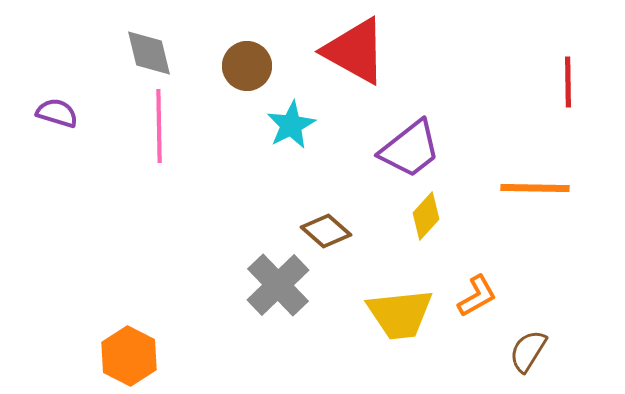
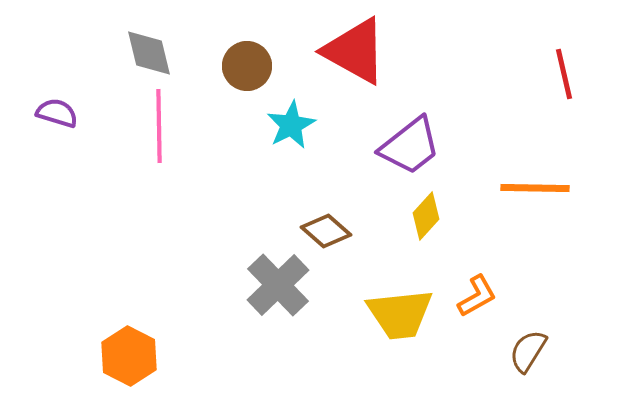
red line: moved 4 px left, 8 px up; rotated 12 degrees counterclockwise
purple trapezoid: moved 3 px up
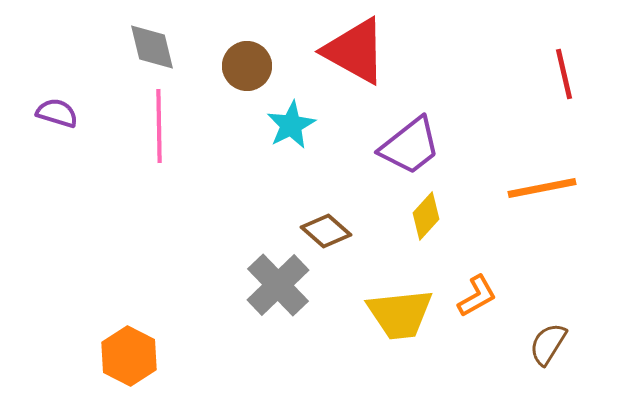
gray diamond: moved 3 px right, 6 px up
orange line: moved 7 px right; rotated 12 degrees counterclockwise
brown semicircle: moved 20 px right, 7 px up
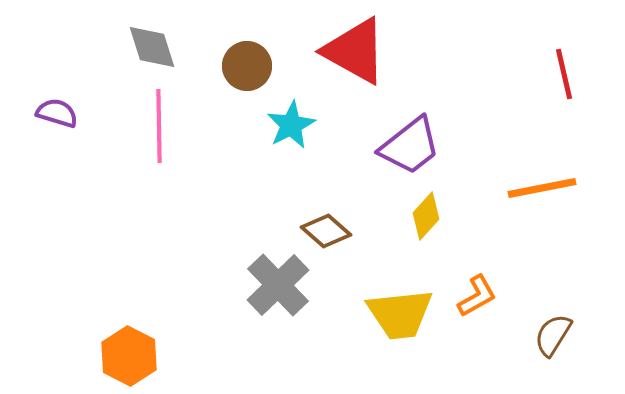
gray diamond: rotated 4 degrees counterclockwise
brown semicircle: moved 5 px right, 9 px up
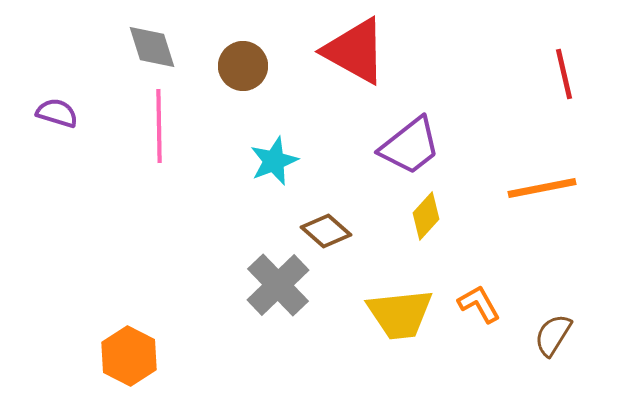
brown circle: moved 4 px left
cyan star: moved 17 px left, 36 px down; rotated 6 degrees clockwise
orange L-shape: moved 2 px right, 8 px down; rotated 90 degrees counterclockwise
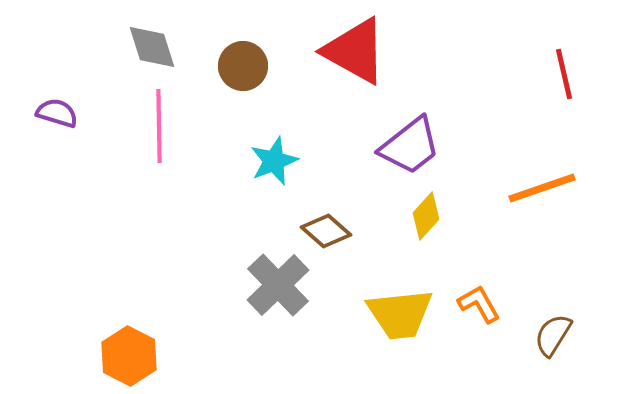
orange line: rotated 8 degrees counterclockwise
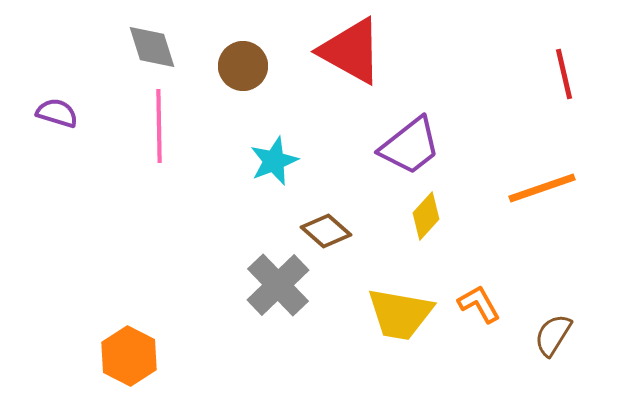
red triangle: moved 4 px left
yellow trapezoid: rotated 16 degrees clockwise
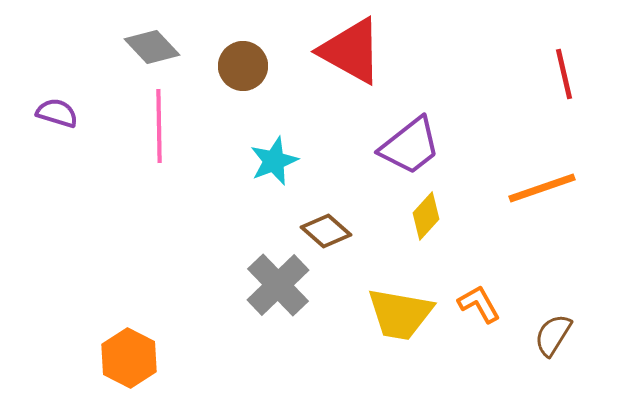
gray diamond: rotated 26 degrees counterclockwise
orange hexagon: moved 2 px down
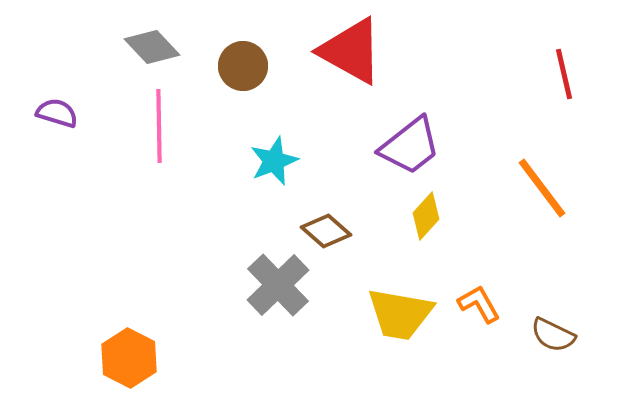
orange line: rotated 72 degrees clockwise
brown semicircle: rotated 96 degrees counterclockwise
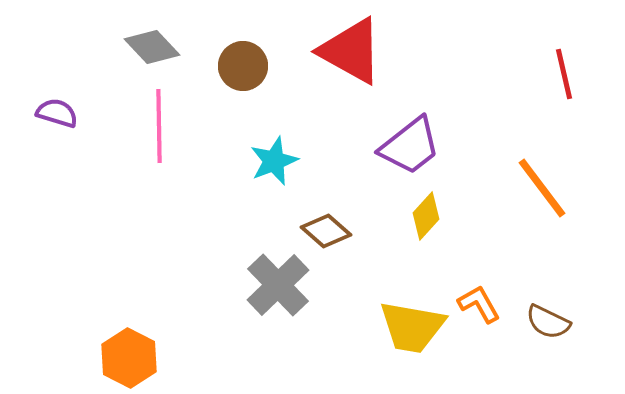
yellow trapezoid: moved 12 px right, 13 px down
brown semicircle: moved 5 px left, 13 px up
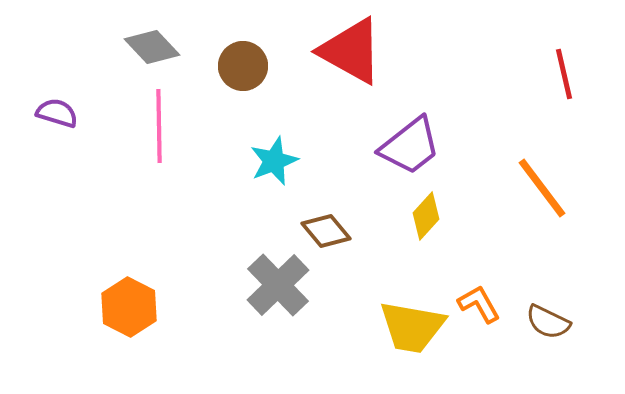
brown diamond: rotated 9 degrees clockwise
orange hexagon: moved 51 px up
